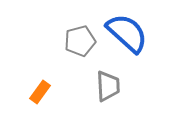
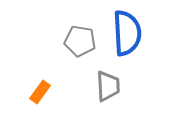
blue semicircle: rotated 45 degrees clockwise
gray pentagon: rotated 24 degrees clockwise
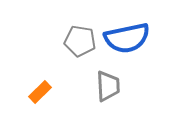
blue semicircle: moved 5 px down; rotated 81 degrees clockwise
orange rectangle: rotated 10 degrees clockwise
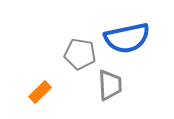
gray pentagon: moved 13 px down
gray trapezoid: moved 2 px right, 1 px up
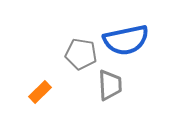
blue semicircle: moved 1 px left, 2 px down
gray pentagon: moved 1 px right
